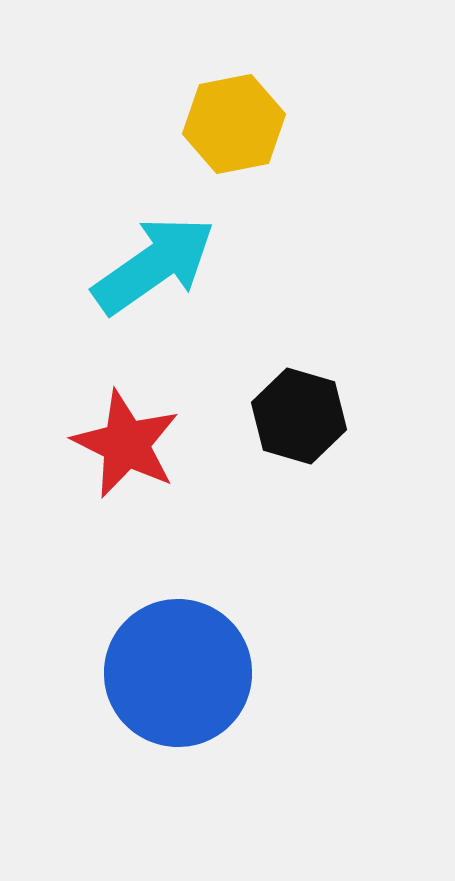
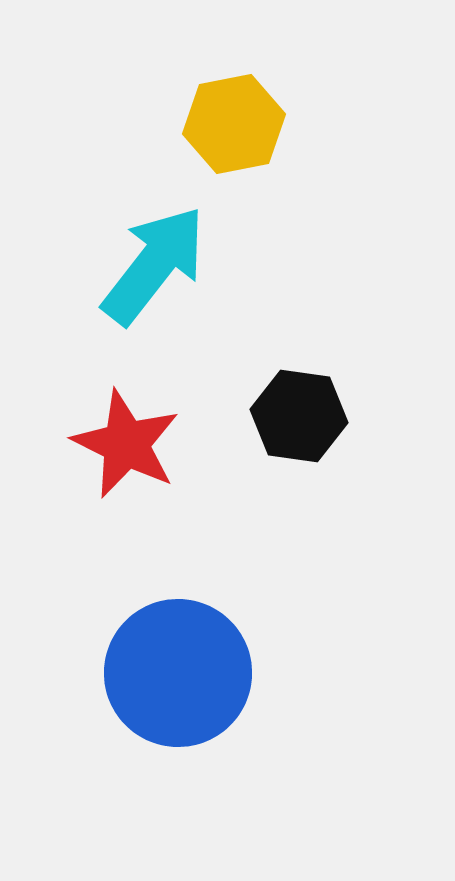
cyan arrow: rotated 17 degrees counterclockwise
black hexagon: rotated 8 degrees counterclockwise
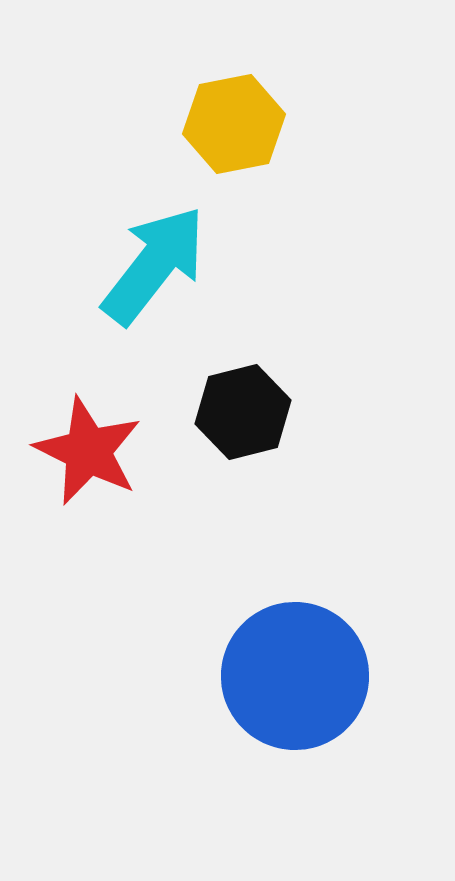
black hexagon: moved 56 px left, 4 px up; rotated 22 degrees counterclockwise
red star: moved 38 px left, 7 px down
blue circle: moved 117 px right, 3 px down
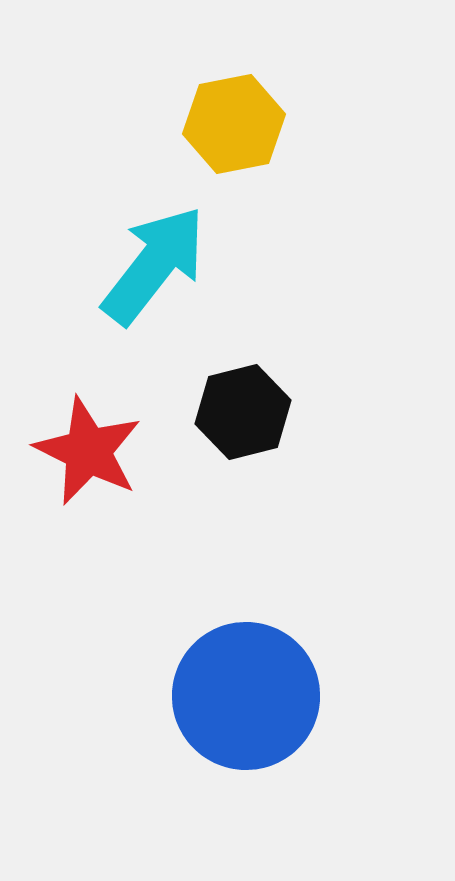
blue circle: moved 49 px left, 20 px down
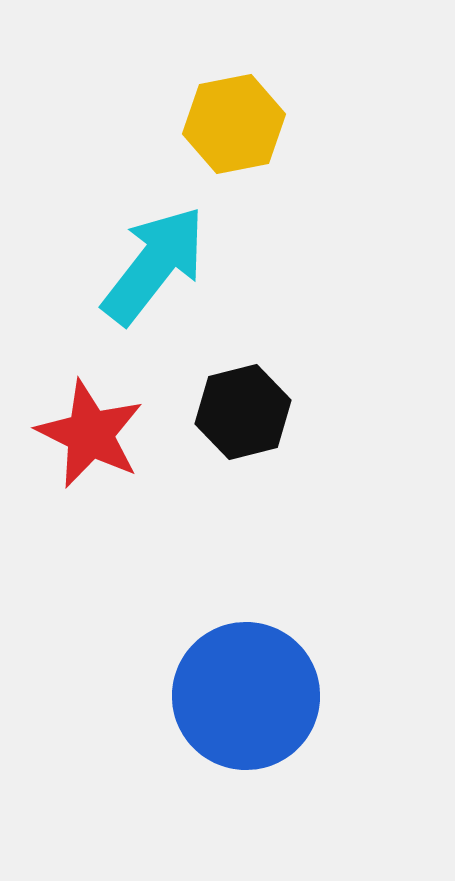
red star: moved 2 px right, 17 px up
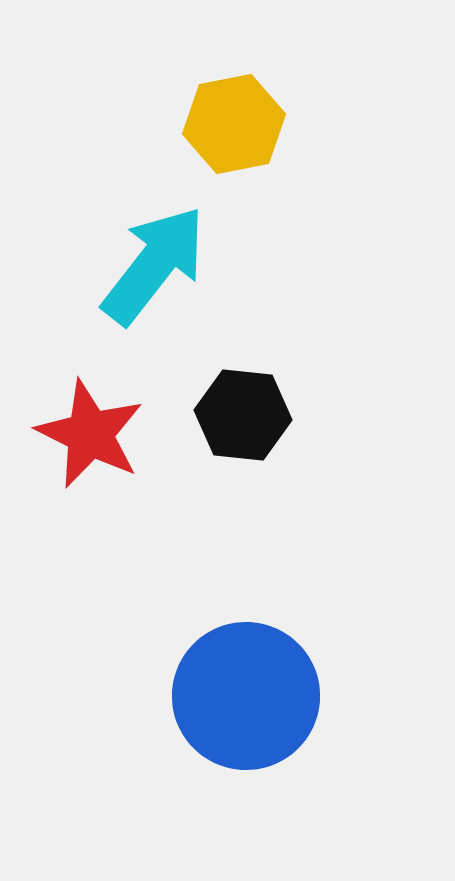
black hexagon: moved 3 px down; rotated 20 degrees clockwise
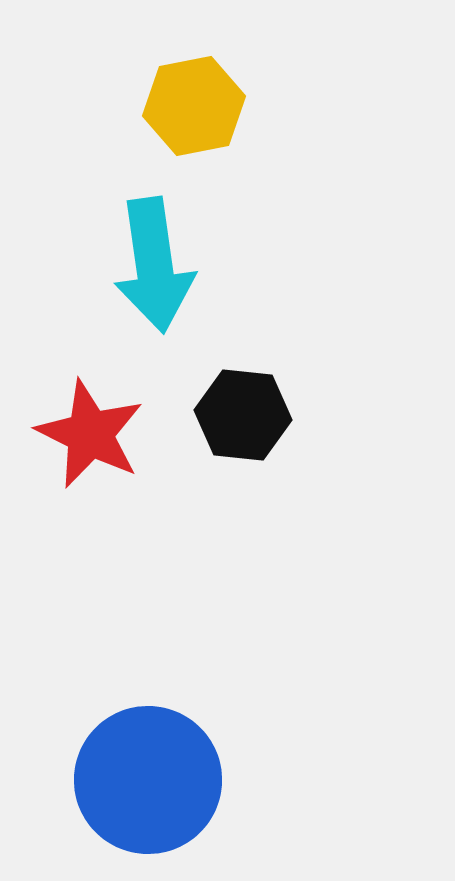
yellow hexagon: moved 40 px left, 18 px up
cyan arrow: rotated 134 degrees clockwise
blue circle: moved 98 px left, 84 px down
